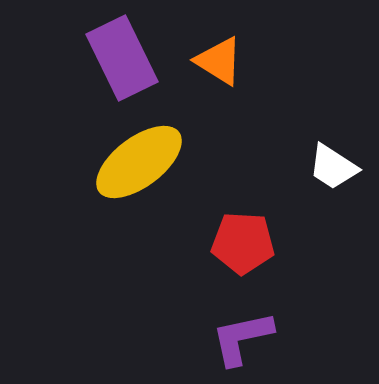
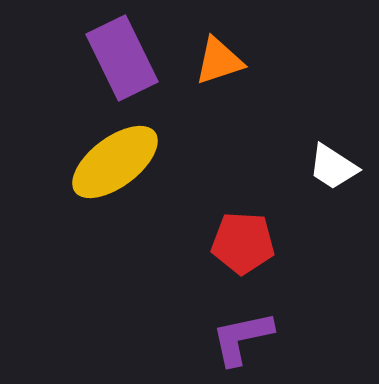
orange triangle: rotated 50 degrees counterclockwise
yellow ellipse: moved 24 px left
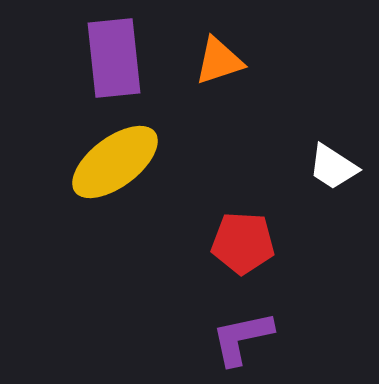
purple rectangle: moved 8 px left; rotated 20 degrees clockwise
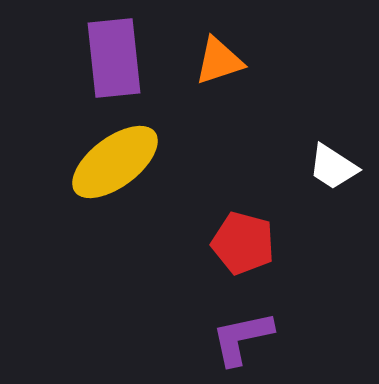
red pentagon: rotated 12 degrees clockwise
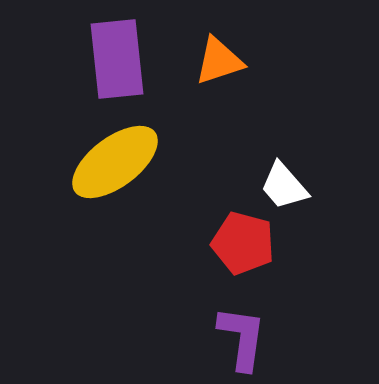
purple rectangle: moved 3 px right, 1 px down
white trapezoid: moved 49 px left, 19 px down; rotated 16 degrees clockwise
purple L-shape: rotated 110 degrees clockwise
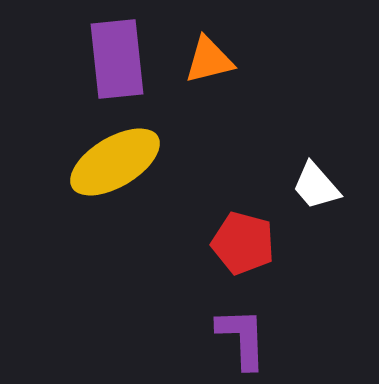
orange triangle: moved 10 px left, 1 px up; rotated 4 degrees clockwise
yellow ellipse: rotated 6 degrees clockwise
white trapezoid: moved 32 px right
purple L-shape: rotated 10 degrees counterclockwise
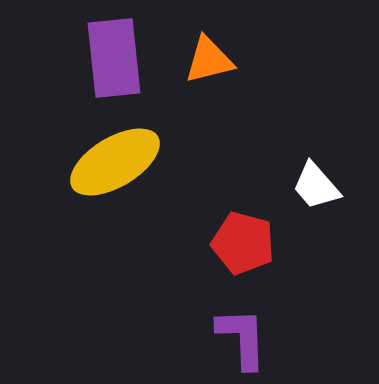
purple rectangle: moved 3 px left, 1 px up
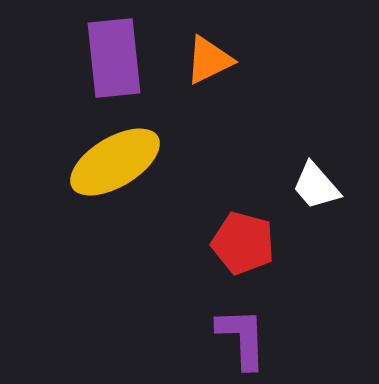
orange triangle: rotated 12 degrees counterclockwise
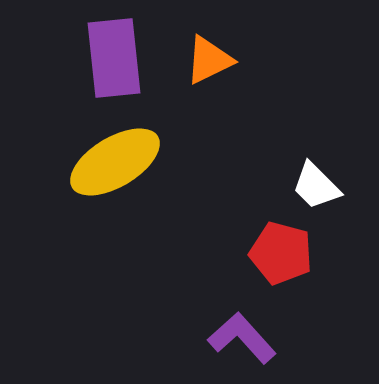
white trapezoid: rotated 4 degrees counterclockwise
red pentagon: moved 38 px right, 10 px down
purple L-shape: rotated 40 degrees counterclockwise
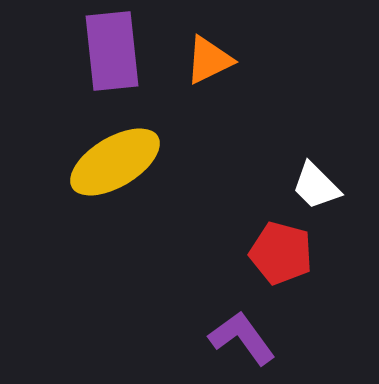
purple rectangle: moved 2 px left, 7 px up
purple L-shape: rotated 6 degrees clockwise
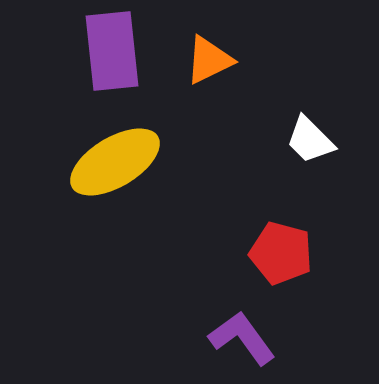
white trapezoid: moved 6 px left, 46 px up
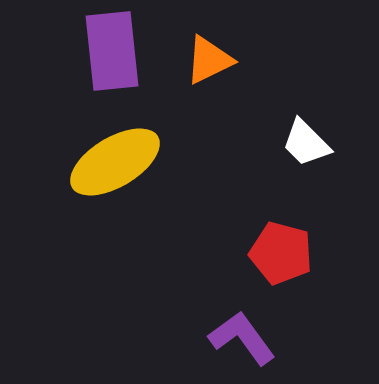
white trapezoid: moved 4 px left, 3 px down
